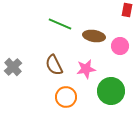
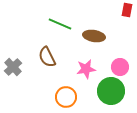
pink circle: moved 21 px down
brown semicircle: moved 7 px left, 8 px up
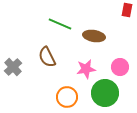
green circle: moved 6 px left, 2 px down
orange circle: moved 1 px right
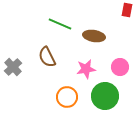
green circle: moved 3 px down
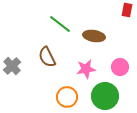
green line: rotated 15 degrees clockwise
gray cross: moved 1 px left, 1 px up
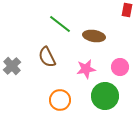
orange circle: moved 7 px left, 3 px down
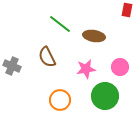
gray cross: rotated 24 degrees counterclockwise
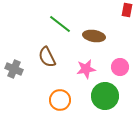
gray cross: moved 2 px right, 3 px down
